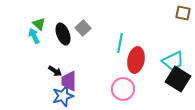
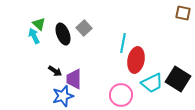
gray square: moved 1 px right
cyan line: moved 3 px right
cyan trapezoid: moved 21 px left, 22 px down
purple trapezoid: moved 5 px right, 2 px up
pink circle: moved 2 px left, 6 px down
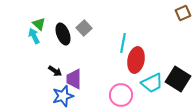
brown square: rotated 35 degrees counterclockwise
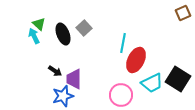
red ellipse: rotated 15 degrees clockwise
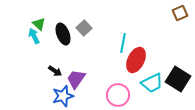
brown square: moved 3 px left
purple trapezoid: moved 2 px right; rotated 35 degrees clockwise
pink circle: moved 3 px left
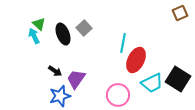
blue star: moved 3 px left
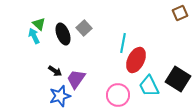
cyan trapezoid: moved 3 px left, 3 px down; rotated 90 degrees clockwise
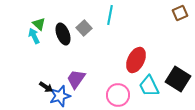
cyan line: moved 13 px left, 28 px up
black arrow: moved 9 px left, 16 px down
